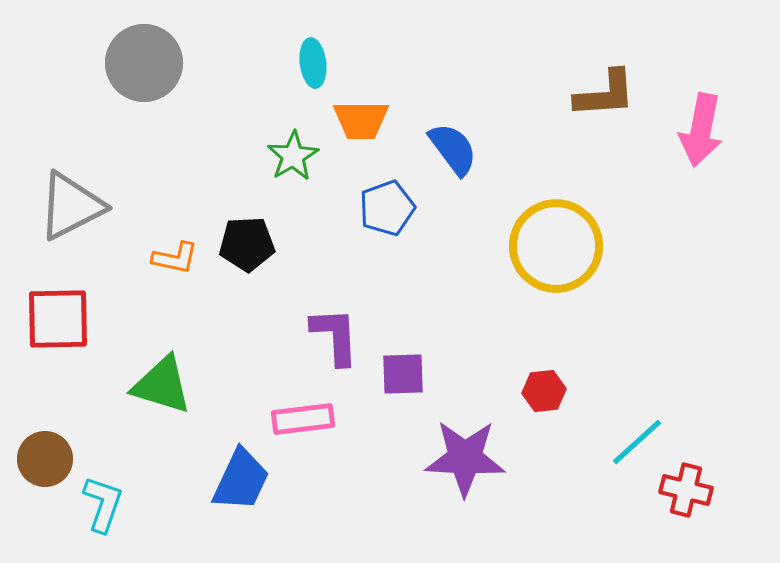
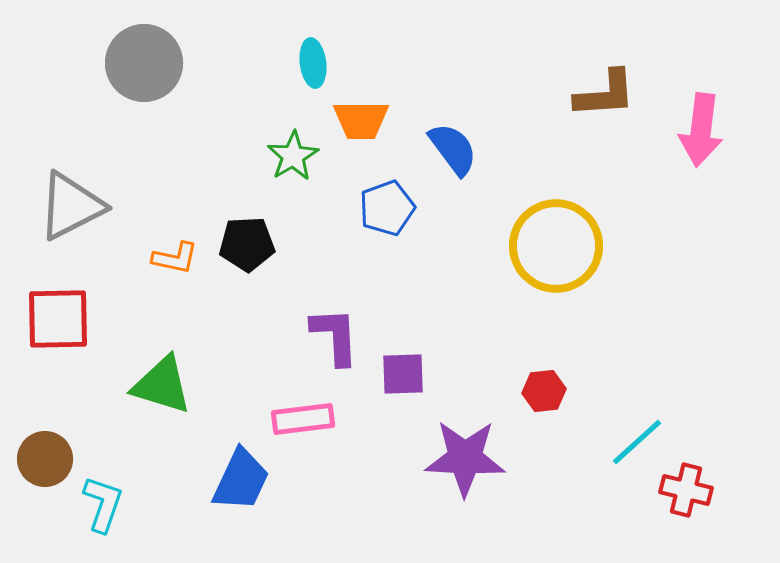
pink arrow: rotated 4 degrees counterclockwise
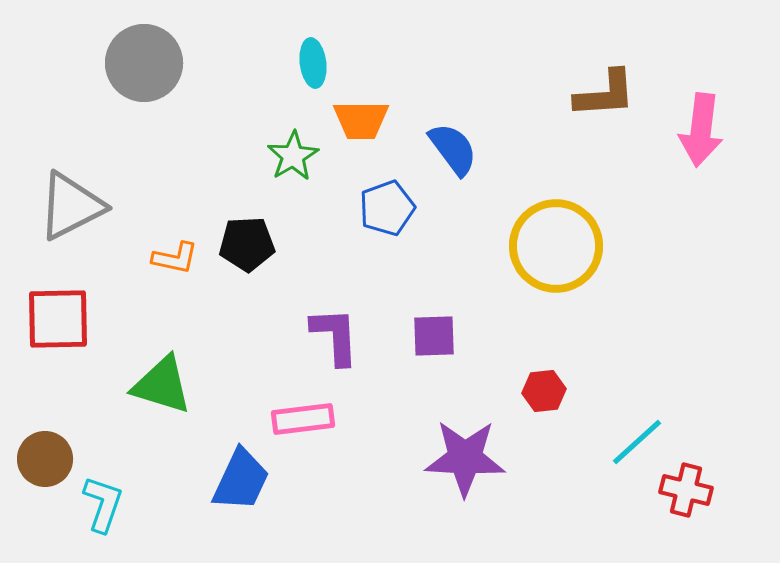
purple square: moved 31 px right, 38 px up
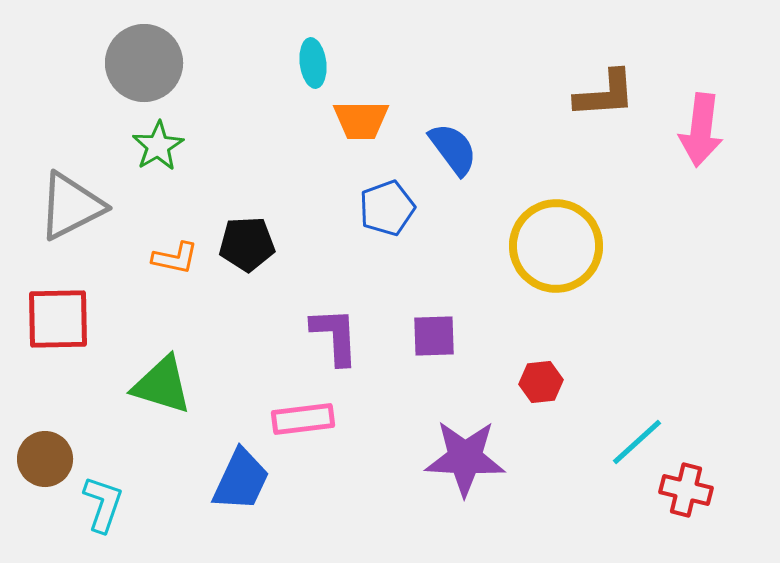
green star: moved 135 px left, 10 px up
red hexagon: moved 3 px left, 9 px up
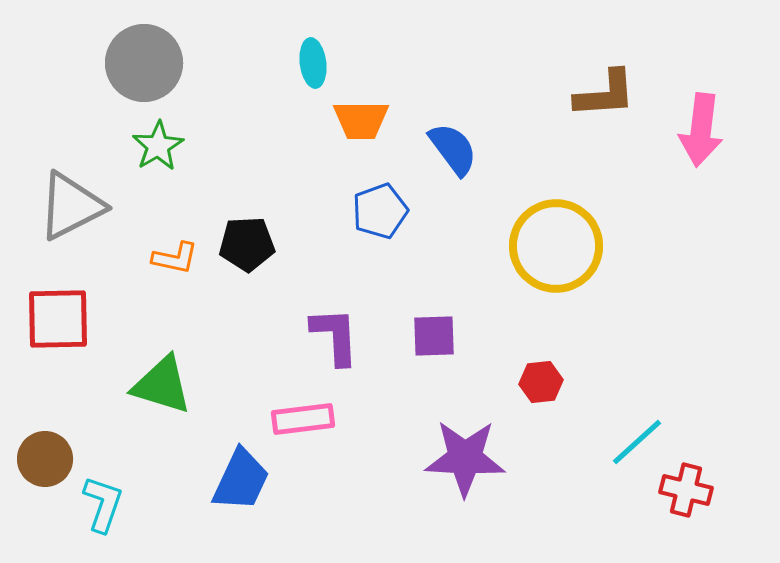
blue pentagon: moved 7 px left, 3 px down
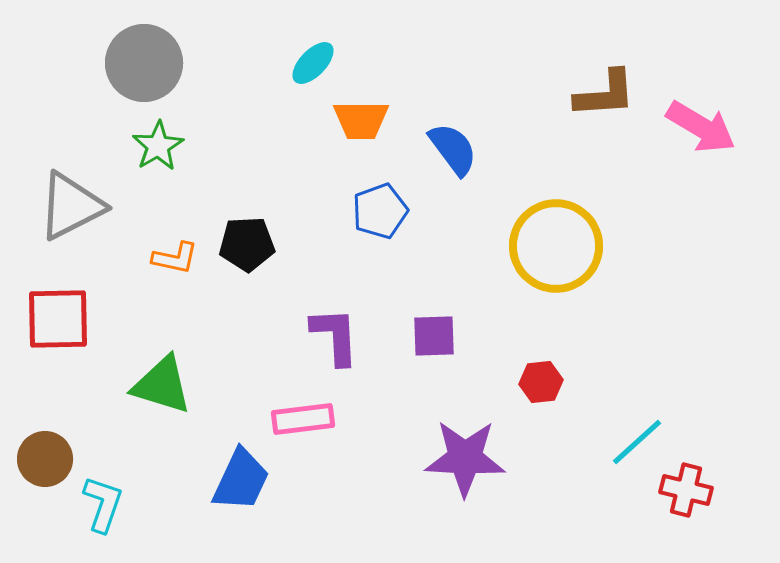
cyan ellipse: rotated 51 degrees clockwise
pink arrow: moved 3 px up; rotated 66 degrees counterclockwise
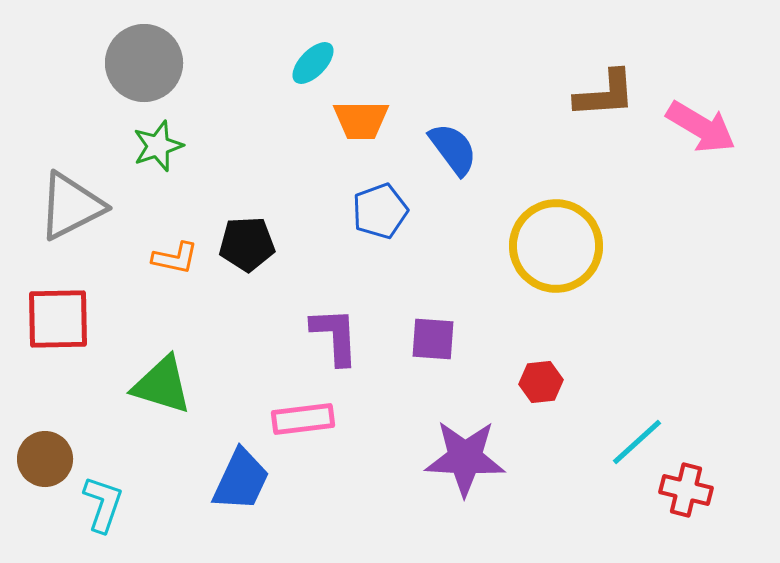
green star: rotated 12 degrees clockwise
purple square: moved 1 px left, 3 px down; rotated 6 degrees clockwise
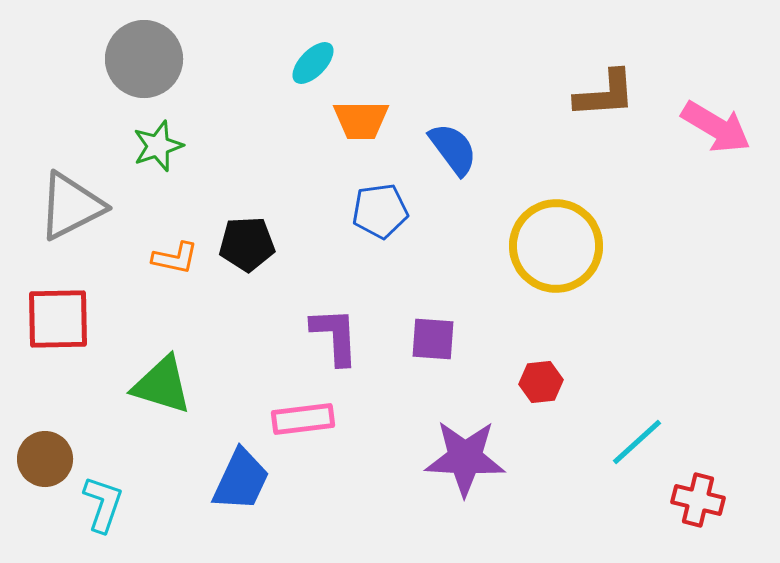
gray circle: moved 4 px up
pink arrow: moved 15 px right
blue pentagon: rotated 12 degrees clockwise
red cross: moved 12 px right, 10 px down
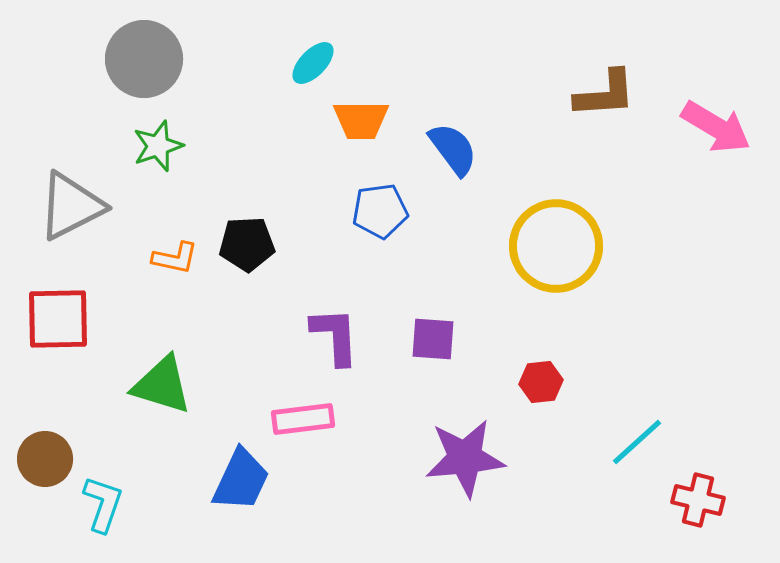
purple star: rotated 8 degrees counterclockwise
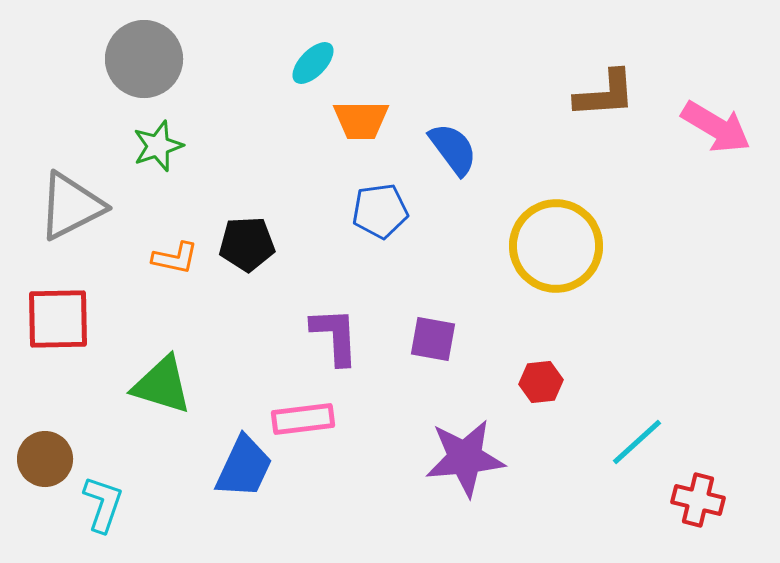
purple square: rotated 6 degrees clockwise
blue trapezoid: moved 3 px right, 13 px up
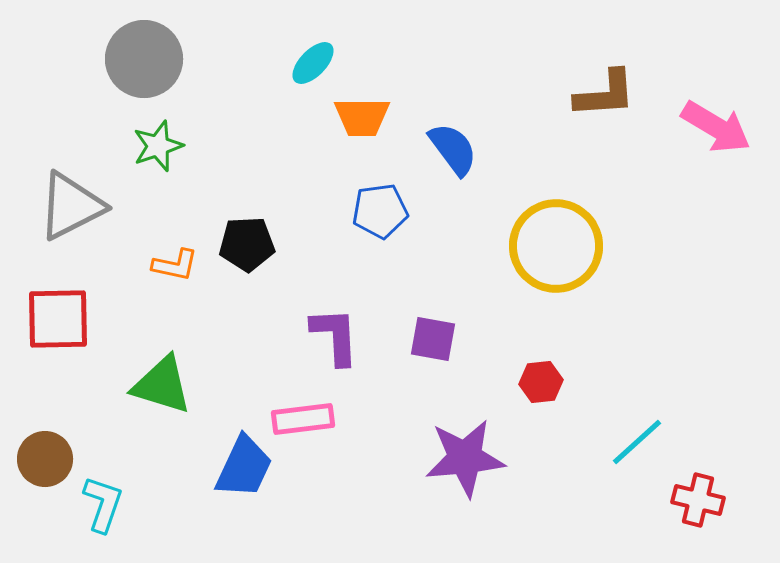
orange trapezoid: moved 1 px right, 3 px up
orange L-shape: moved 7 px down
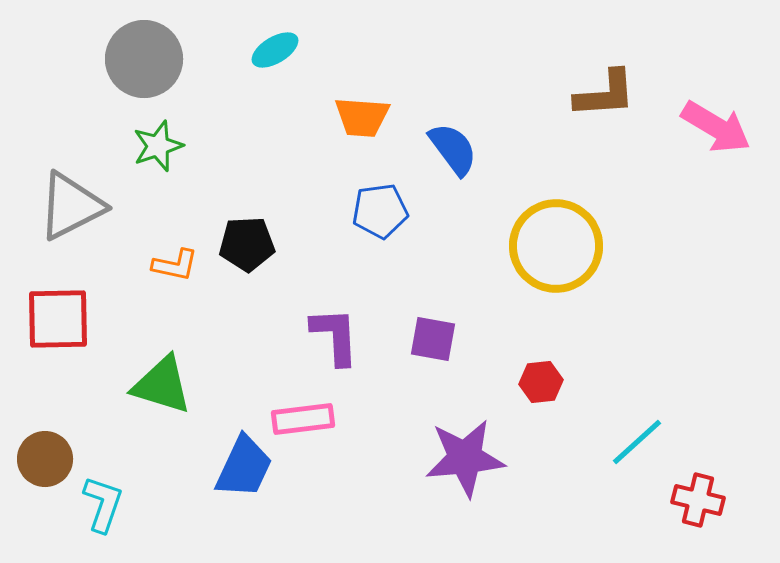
cyan ellipse: moved 38 px left, 13 px up; rotated 15 degrees clockwise
orange trapezoid: rotated 4 degrees clockwise
